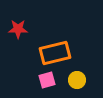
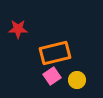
pink square: moved 5 px right, 4 px up; rotated 18 degrees counterclockwise
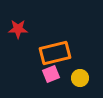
pink square: moved 1 px left, 2 px up; rotated 12 degrees clockwise
yellow circle: moved 3 px right, 2 px up
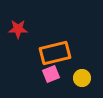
yellow circle: moved 2 px right
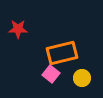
orange rectangle: moved 7 px right
pink square: rotated 30 degrees counterclockwise
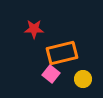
red star: moved 16 px right
yellow circle: moved 1 px right, 1 px down
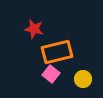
red star: rotated 12 degrees clockwise
orange rectangle: moved 5 px left, 1 px up
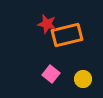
red star: moved 13 px right, 5 px up
orange rectangle: moved 10 px right, 17 px up
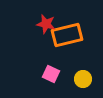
red star: moved 1 px left
pink square: rotated 12 degrees counterclockwise
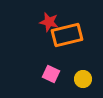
red star: moved 3 px right, 2 px up
